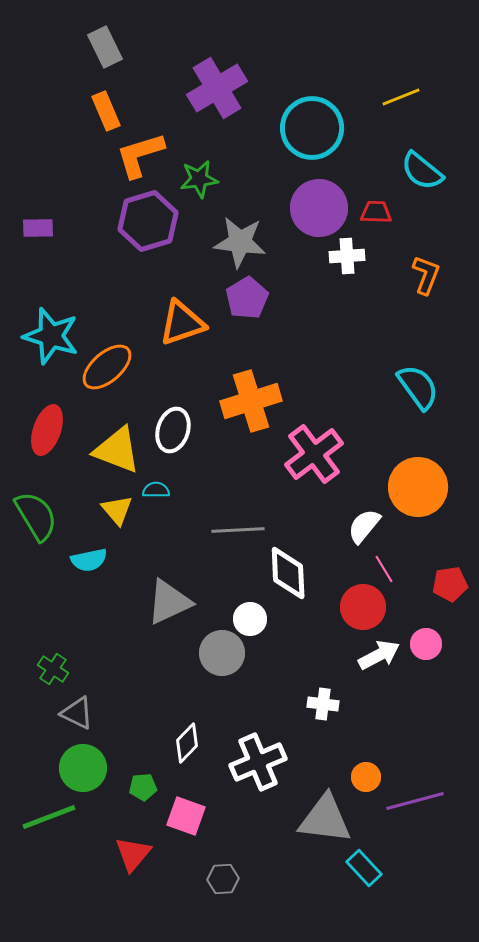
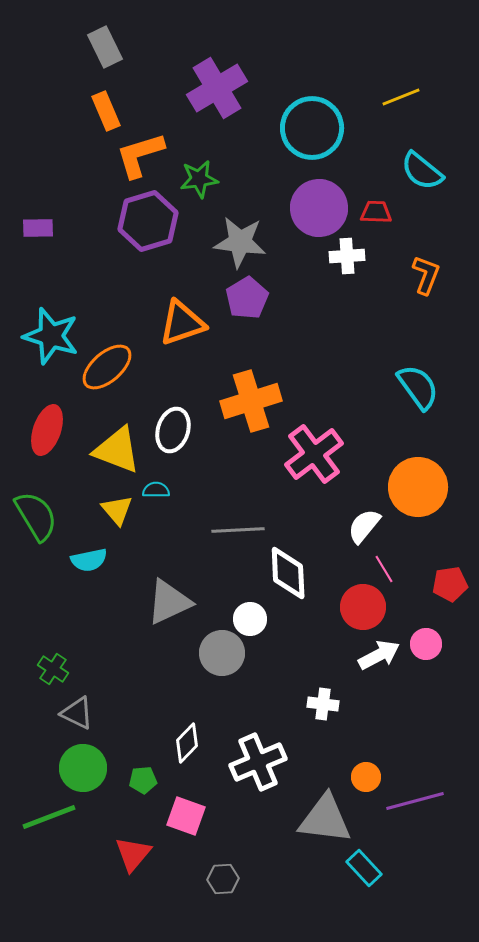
green pentagon at (143, 787): moved 7 px up
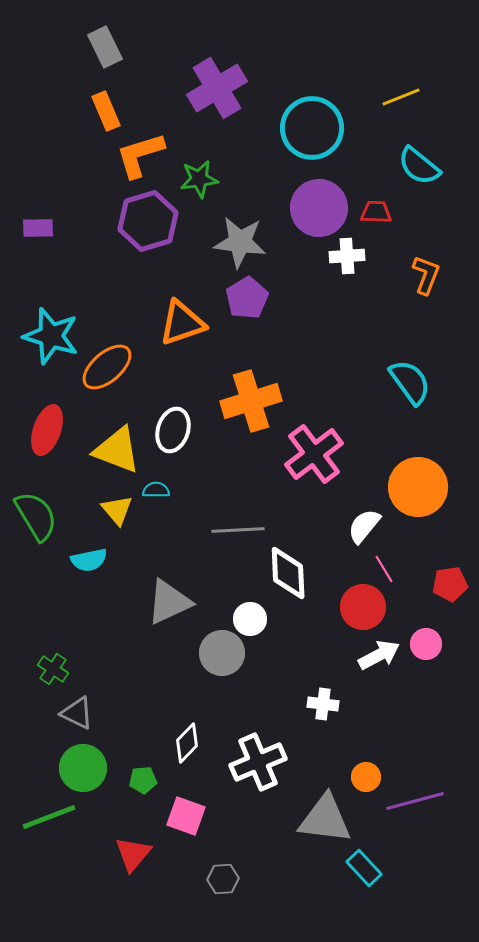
cyan semicircle at (422, 171): moved 3 px left, 5 px up
cyan semicircle at (418, 387): moved 8 px left, 5 px up
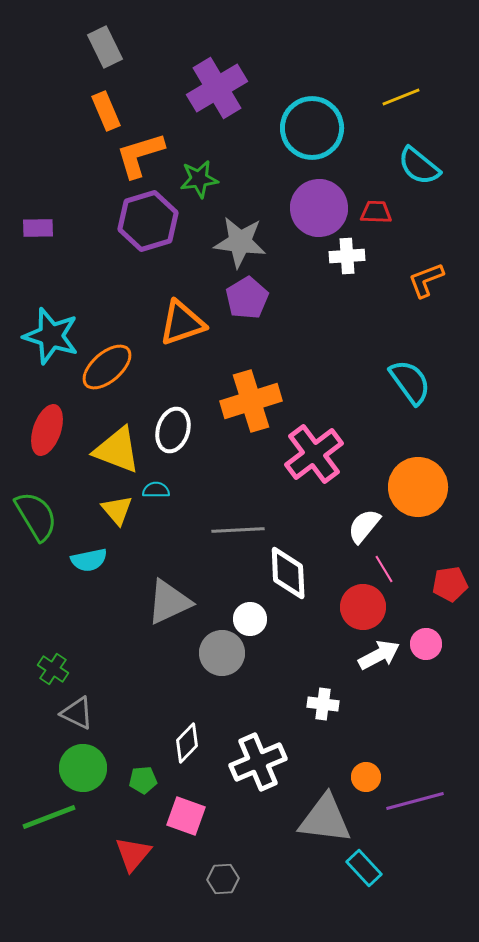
orange L-shape at (426, 275): moved 5 px down; rotated 132 degrees counterclockwise
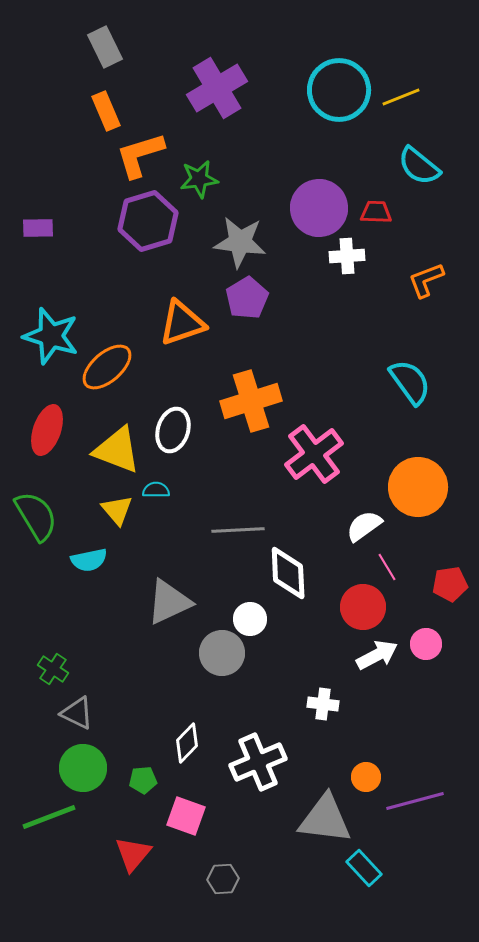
cyan circle at (312, 128): moved 27 px right, 38 px up
white semicircle at (364, 526): rotated 15 degrees clockwise
pink line at (384, 569): moved 3 px right, 2 px up
white arrow at (379, 655): moved 2 px left
